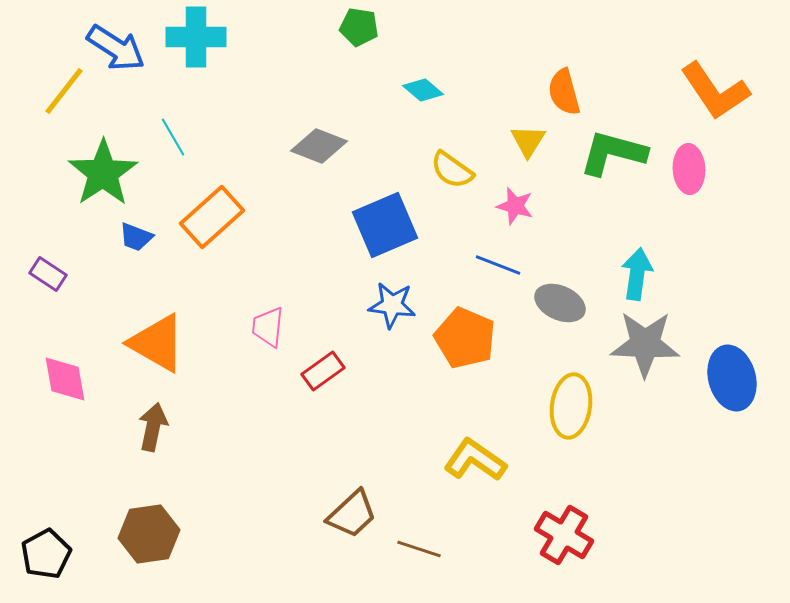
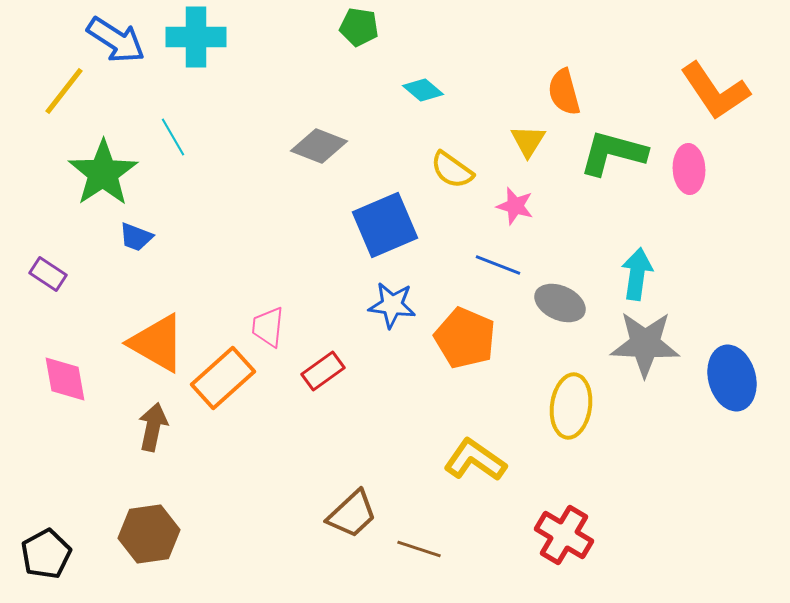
blue arrow: moved 8 px up
orange rectangle: moved 11 px right, 161 px down
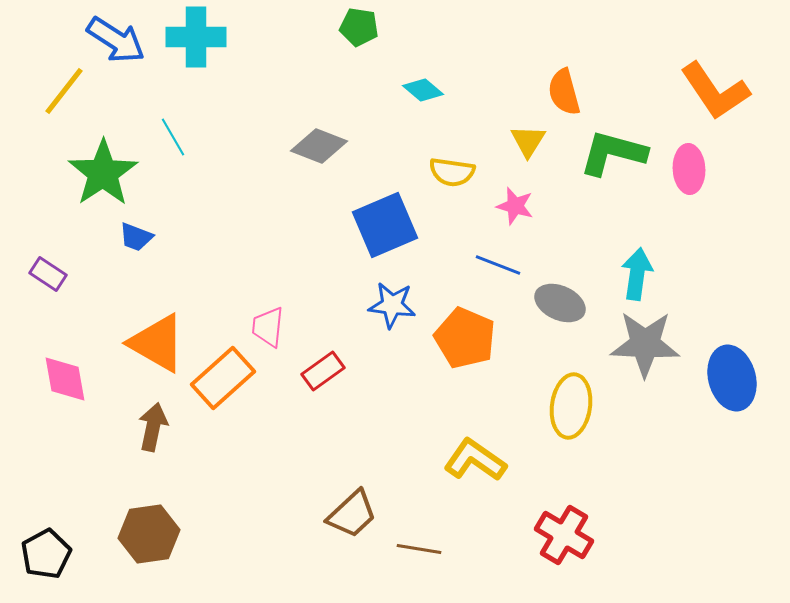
yellow semicircle: moved 2 px down; rotated 27 degrees counterclockwise
brown line: rotated 9 degrees counterclockwise
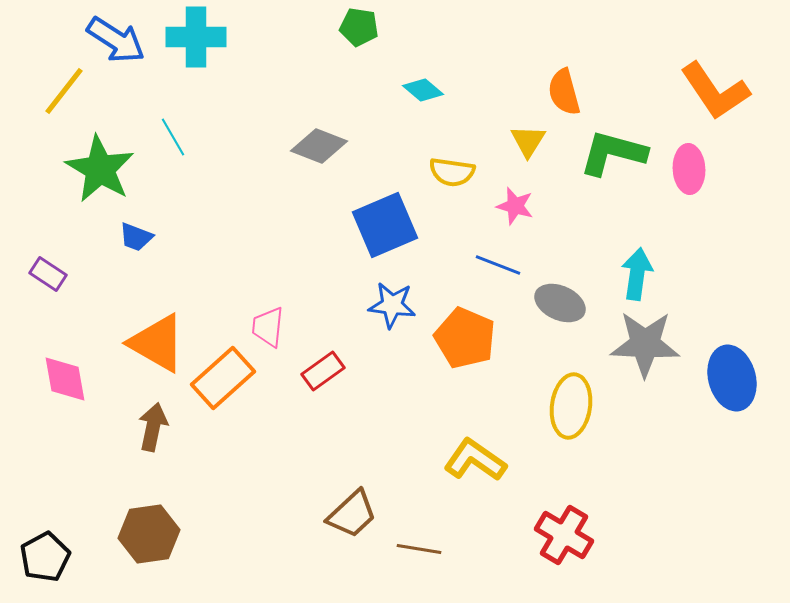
green star: moved 3 px left, 4 px up; rotated 8 degrees counterclockwise
black pentagon: moved 1 px left, 3 px down
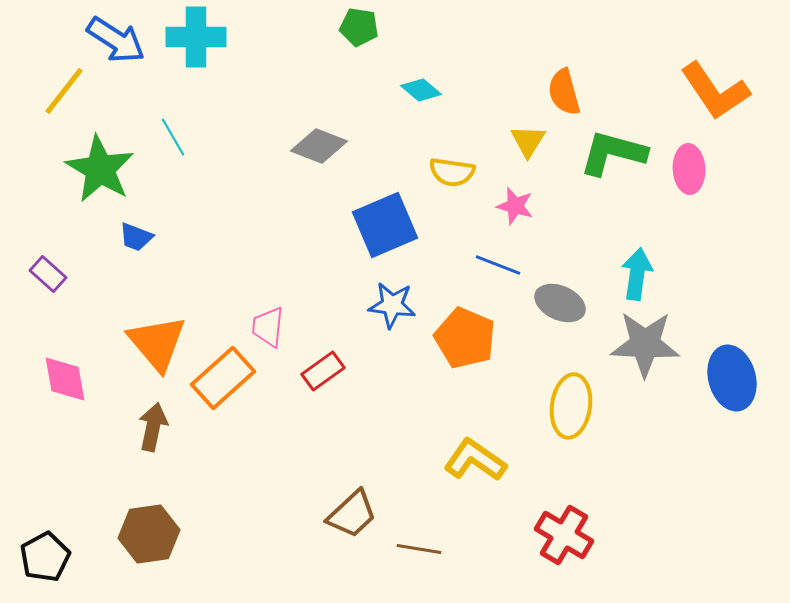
cyan diamond: moved 2 px left
purple rectangle: rotated 9 degrees clockwise
orange triangle: rotated 20 degrees clockwise
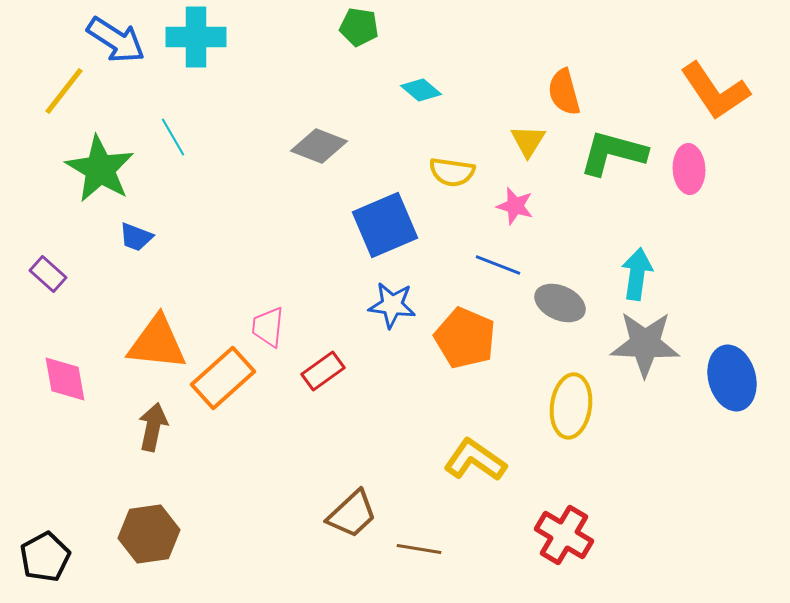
orange triangle: rotated 44 degrees counterclockwise
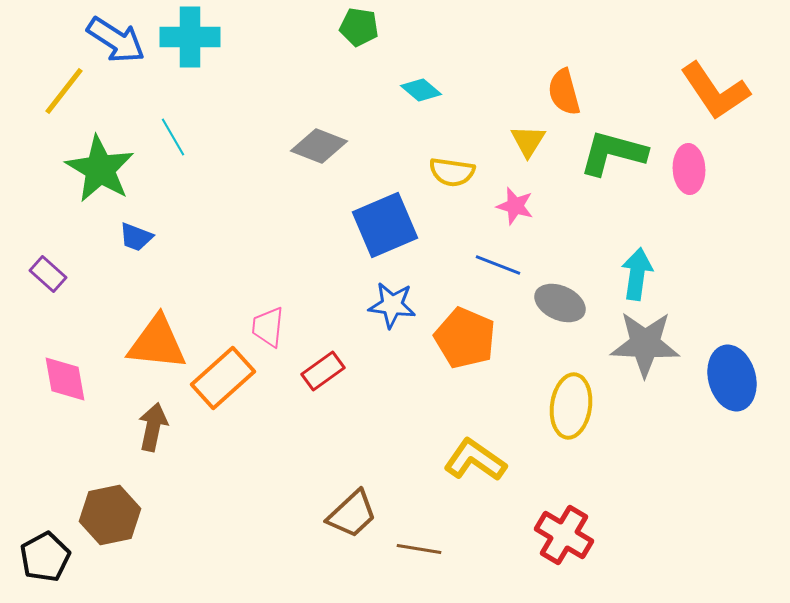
cyan cross: moved 6 px left
brown hexagon: moved 39 px left, 19 px up; rotated 4 degrees counterclockwise
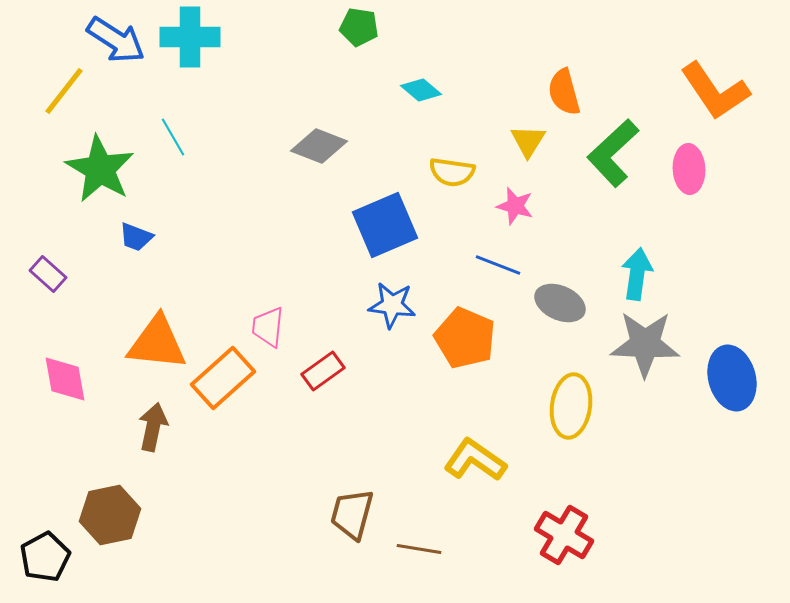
green L-shape: rotated 58 degrees counterclockwise
brown trapezoid: rotated 148 degrees clockwise
